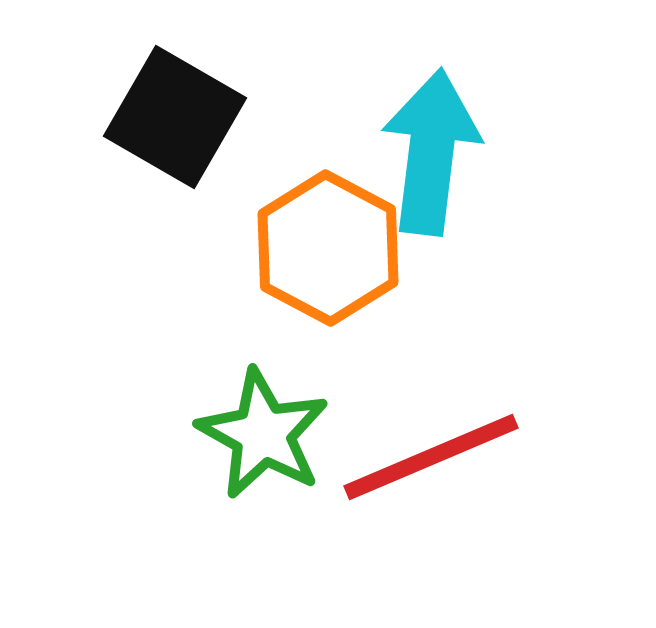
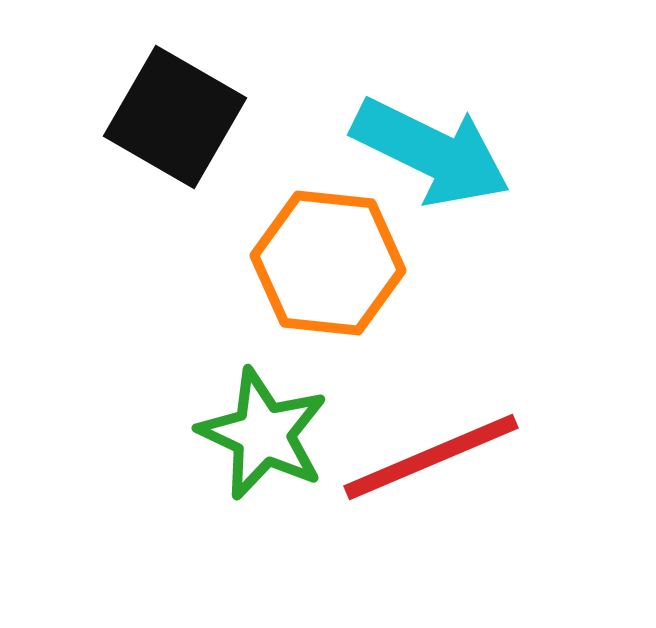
cyan arrow: rotated 109 degrees clockwise
orange hexagon: moved 15 px down; rotated 22 degrees counterclockwise
green star: rotated 4 degrees counterclockwise
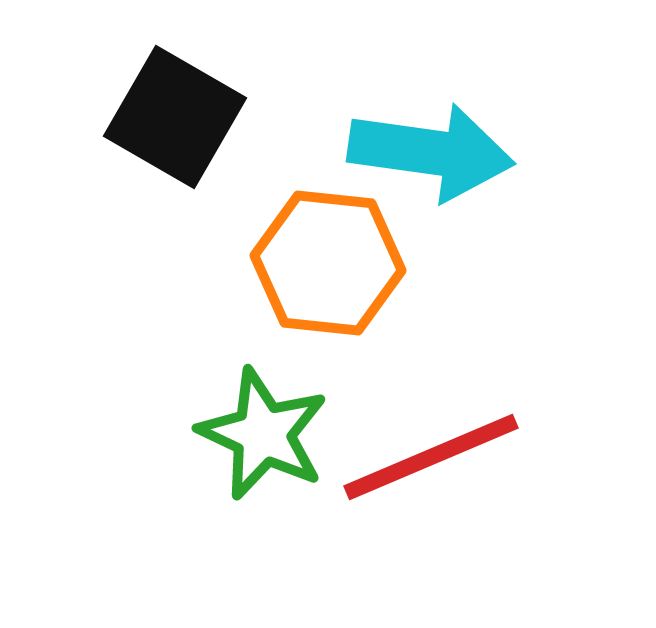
cyan arrow: rotated 18 degrees counterclockwise
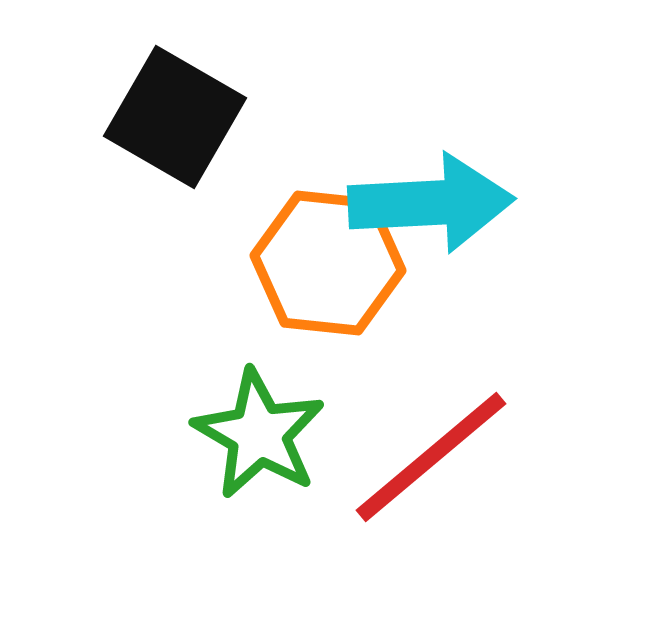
cyan arrow: moved 51 px down; rotated 11 degrees counterclockwise
green star: moved 4 px left; rotated 5 degrees clockwise
red line: rotated 17 degrees counterclockwise
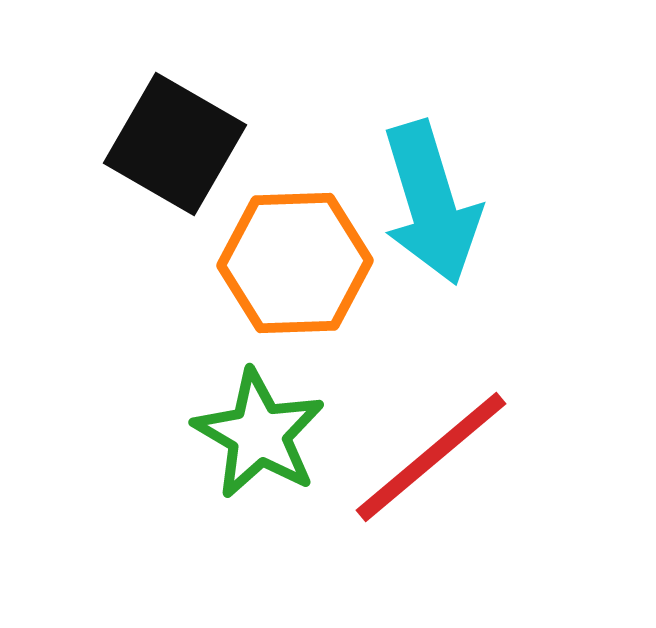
black square: moved 27 px down
cyan arrow: rotated 76 degrees clockwise
orange hexagon: moved 33 px left; rotated 8 degrees counterclockwise
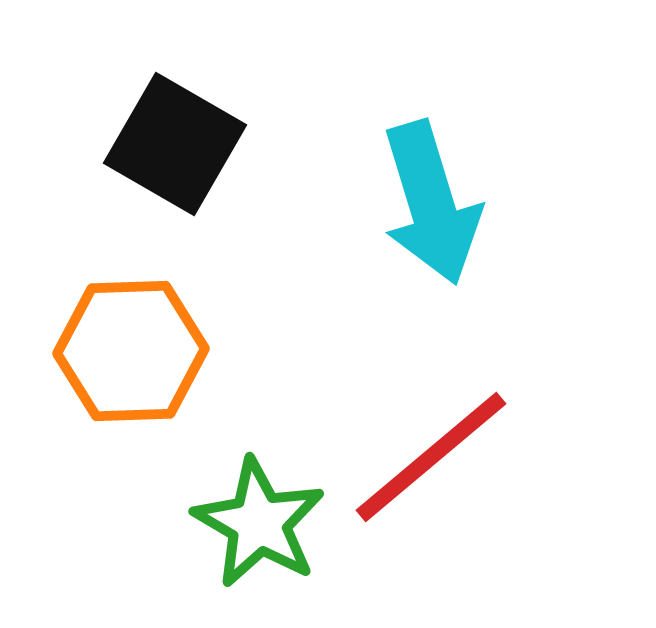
orange hexagon: moved 164 px left, 88 px down
green star: moved 89 px down
